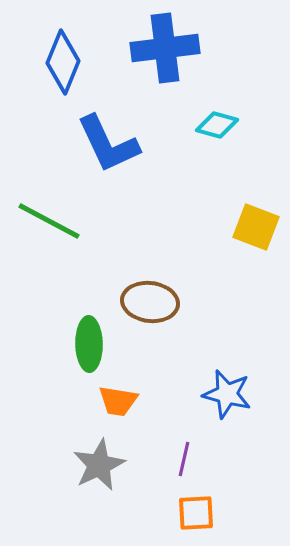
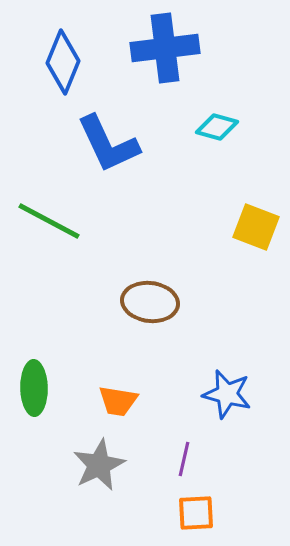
cyan diamond: moved 2 px down
green ellipse: moved 55 px left, 44 px down
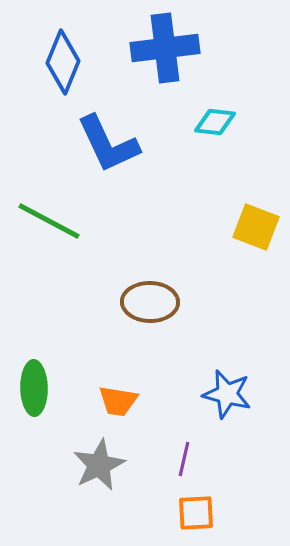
cyan diamond: moved 2 px left, 5 px up; rotated 9 degrees counterclockwise
brown ellipse: rotated 6 degrees counterclockwise
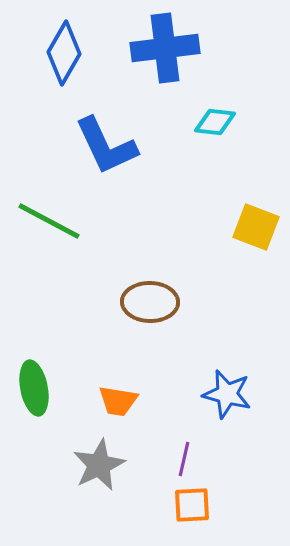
blue diamond: moved 1 px right, 9 px up; rotated 8 degrees clockwise
blue L-shape: moved 2 px left, 2 px down
green ellipse: rotated 10 degrees counterclockwise
orange square: moved 4 px left, 8 px up
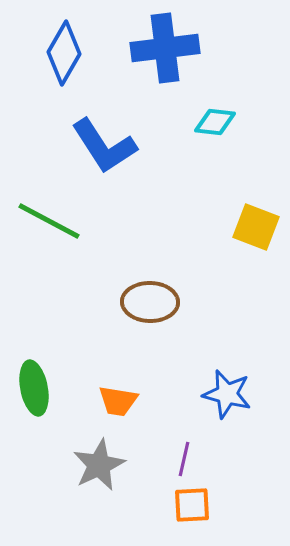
blue L-shape: moved 2 px left; rotated 8 degrees counterclockwise
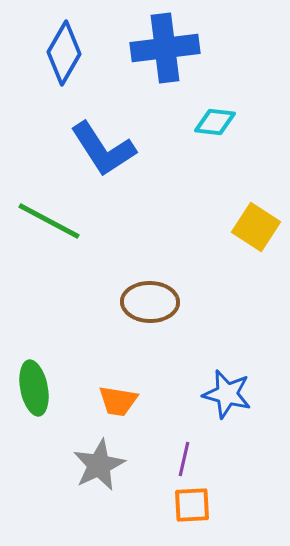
blue L-shape: moved 1 px left, 3 px down
yellow square: rotated 12 degrees clockwise
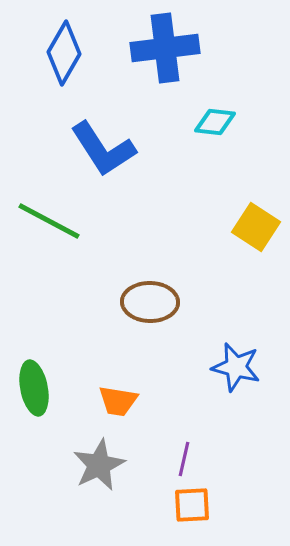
blue star: moved 9 px right, 27 px up
